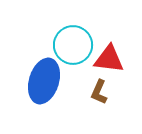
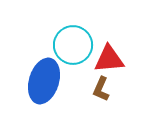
red triangle: rotated 12 degrees counterclockwise
brown L-shape: moved 2 px right, 3 px up
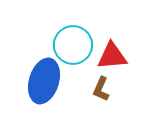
red triangle: moved 3 px right, 3 px up
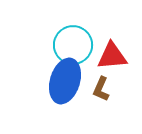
blue ellipse: moved 21 px right
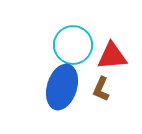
blue ellipse: moved 3 px left, 6 px down
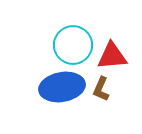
blue ellipse: rotated 63 degrees clockwise
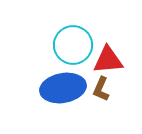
red triangle: moved 4 px left, 4 px down
blue ellipse: moved 1 px right, 1 px down
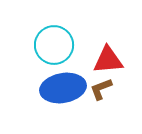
cyan circle: moved 19 px left
brown L-shape: rotated 45 degrees clockwise
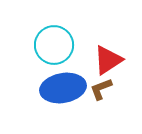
red triangle: rotated 28 degrees counterclockwise
